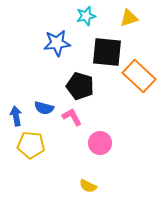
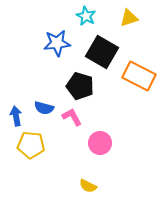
cyan star: rotated 30 degrees counterclockwise
black square: moved 5 px left; rotated 24 degrees clockwise
orange rectangle: rotated 16 degrees counterclockwise
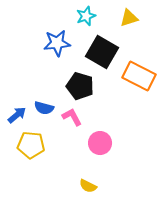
cyan star: rotated 24 degrees clockwise
blue arrow: moved 1 px right, 1 px up; rotated 60 degrees clockwise
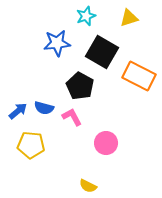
black pentagon: rotated 12 degrees clockwise
blue arrow: moved 1 px right, 4 px up
pink circle: moved 6 px right
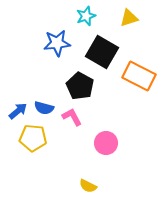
yellow pentagon: moved 2 px right, 7 px up
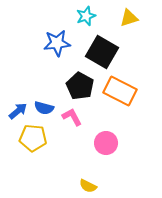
orange rectangle: moved 19 px left, 15 px down
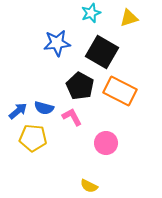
cyan star: moved 5 px right, 3 px up
yellow semicircle: moved 1 px right
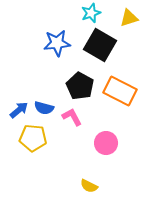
black square: moved 2 px left, 7 px up
blue arrow: moved 1 px right, 1 px up
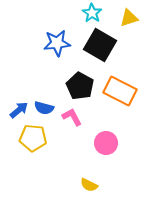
cyan star: moved 1 px right; rotated 18 degrees counterclockwise
yellow semicircle: moved 1 px up
